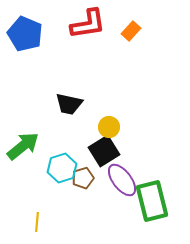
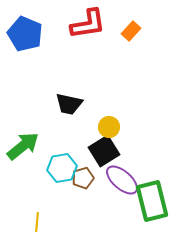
cyan hexagon: rotated 8 degrees clockwise
purple ellipse: rotated 12 degrees counterclockwise
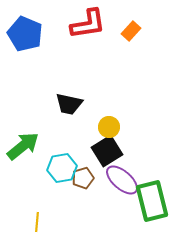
black square: moved 3 px right
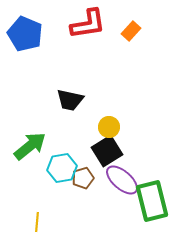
black trapezoid: moved 1 px right, 4 px up
green arrow: moved 7 px right
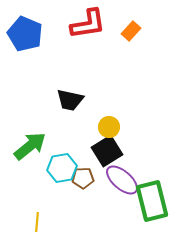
brown pentagon: rotated 15 degrees clockwise
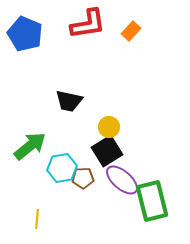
black trapezoid: moved 1 px left, 1 px down
yellow line: moved 3 px up
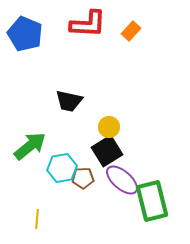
red L-shape: rotated 12 degrees clockwise
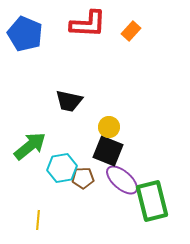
black square: moved 1 px right; rotated 36 degrees counterclockwise
yellow line: moved 1 px right, 1 px down
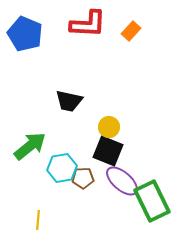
purple ellipse: moved 1 px down
green rectangle: rotated 12 degrees counterclockwise
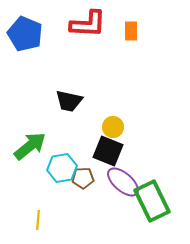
orange rectangle: rotated 42 degrees counterclockwise
yellow circle: moved 4 px right
purple ellipse: moved 1 px right, 1 px down
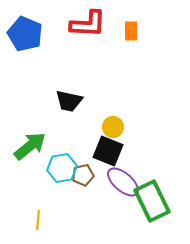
brown pentagon: moved 3 px up; rotated 10 degrees counterclockwise
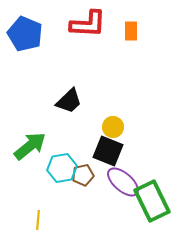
black trapezoid: rotated 56 degrees counterclockwise
